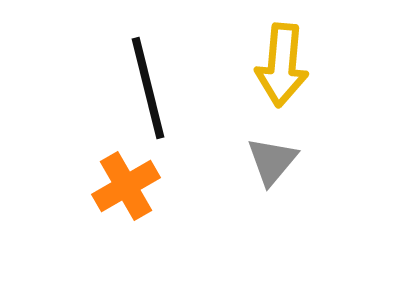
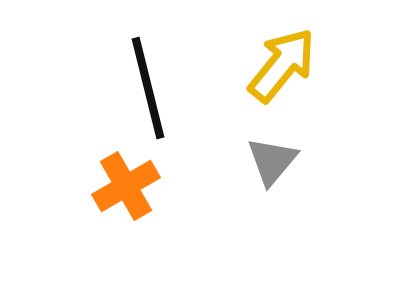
yellow arrow: rotated 146 degrees counterclockwise
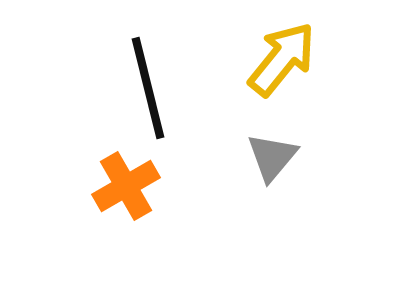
yellow arrow: moved 6 px up
gray triangle: moved 4 px up
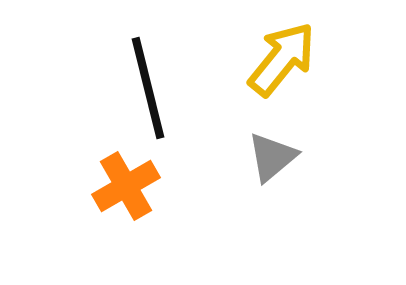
gray triangle: rotated 10 degrees clockwise
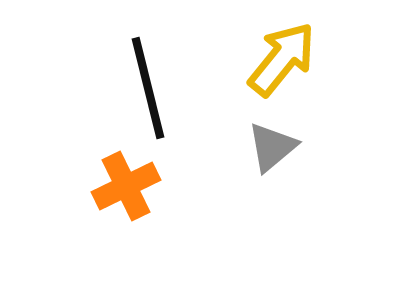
gray triangle: moved 10 px up
orange cross: rotated 4 degrees clockwise
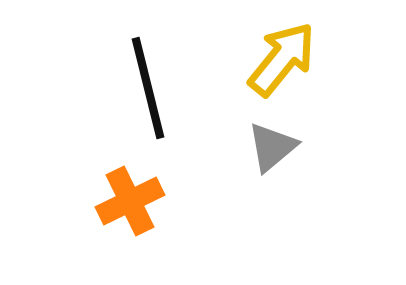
orange cross: moved 4 px right, 15 px down
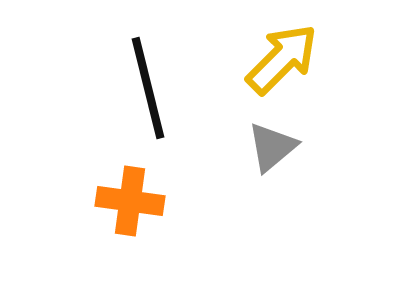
yellow arrow: rotated 6 degrees clockwise
orange cross: rotated 34 degrees clockwise
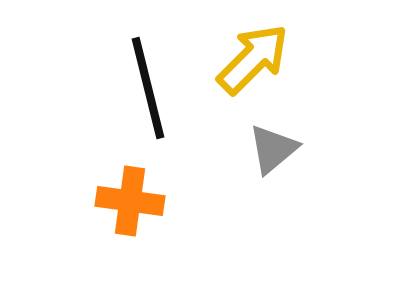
yellow arrow: moved 29 px left
gray triangle: moved 1 px right, 2 px down
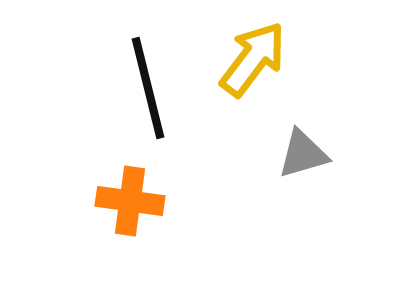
yellow arrow: rotated 8 degrees counterclockwise
gray triangle: moved 30 px right, 5 px down; rotated 24 degrees clockwise
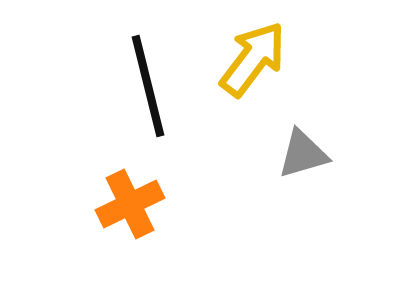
black line: moved 2 px up
orange cross: moved 3 px down; rotated 34 degrees counterclockwise
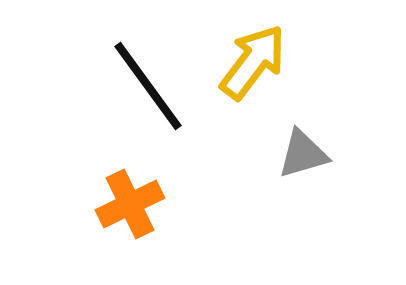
yellow arrow: moved 3 px down
black line: rotated 22 degrees counterclockwise
